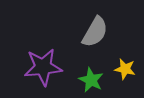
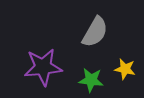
green star: rotated 20 degrees counterclockwise
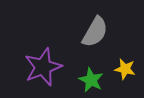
purple star: rotated 15 degrees counterclockwise
green star: rotated 20 degrees clockwise
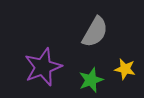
green star: rotated 25 degrees clockwise
